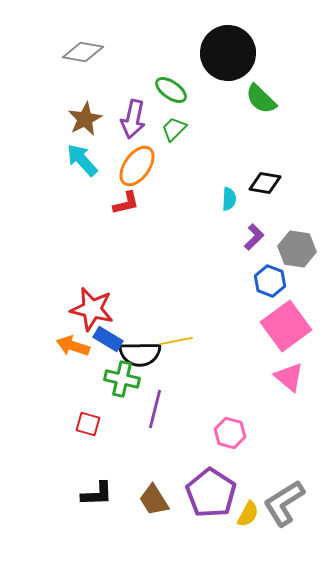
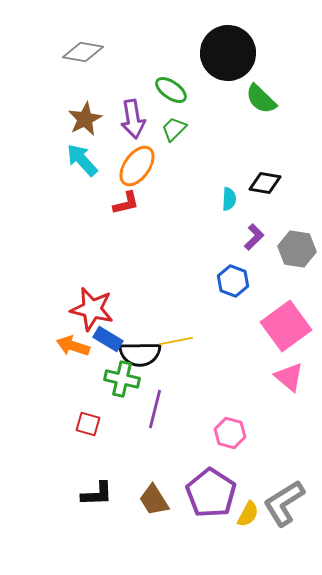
purple arrow: rotated 21 degrees counterclockwise
blue hexagon: moved 37 px left
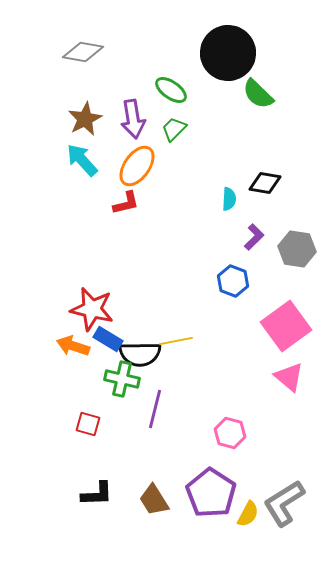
green semicircle: moved 3 px left, 5 px up
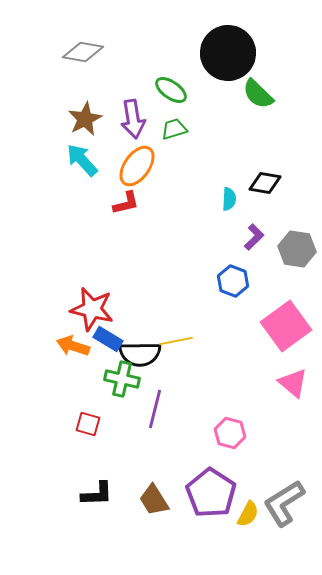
green trapezoid: rotated 28 degrees clockwise
pink triangle: moved 4 px right, 6 px down
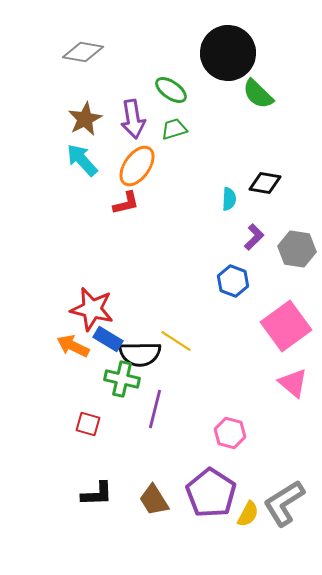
yellow line: rotated 44 degrees clockwise
orange arrow: rotated 8 degrees clockwise
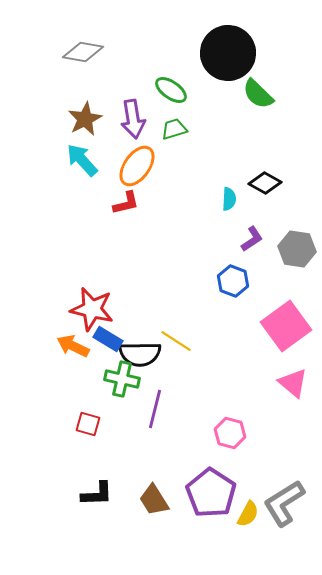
black diamond: rotated 20 degrees clockwise
purple L-shape: moved 2 px left, 2 px down; rotated 12 degrees clockwise
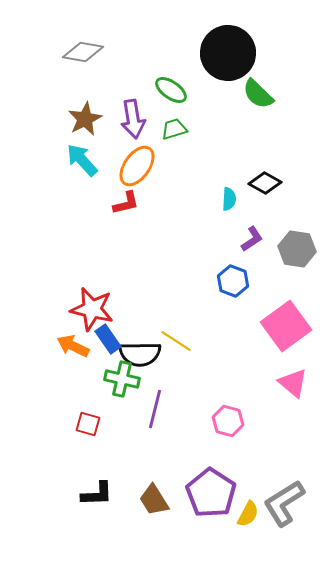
blue rectangle: rotated 24 degrees clockwise
pink hexagon: moved 2 px left, 12 px up
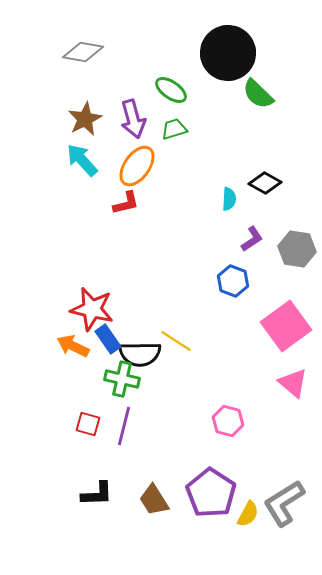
purple arrow: rotated 6 degrees counterclockwise
purple line: moved 31 px left, 17 px down
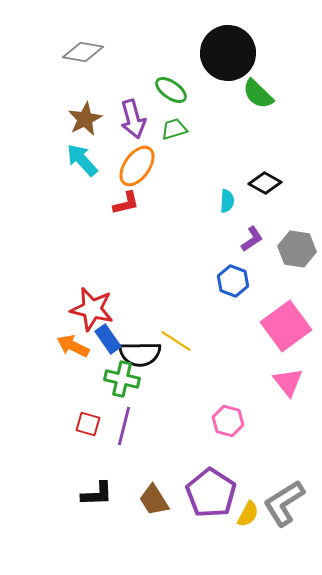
cyan semicircle: moved 2 px left, 2 px down
pink triangle: moved 5 px left, 1 px up; rotated 12 degrees clockwise
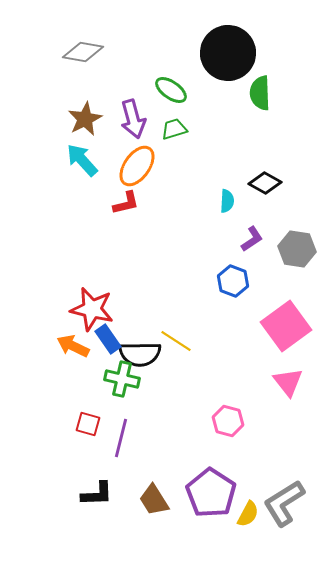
green semicircle: moved 2 px right, 1 px up; rotated 44 degrees clockwise
purple line: moved 3 px left, 12 px down
